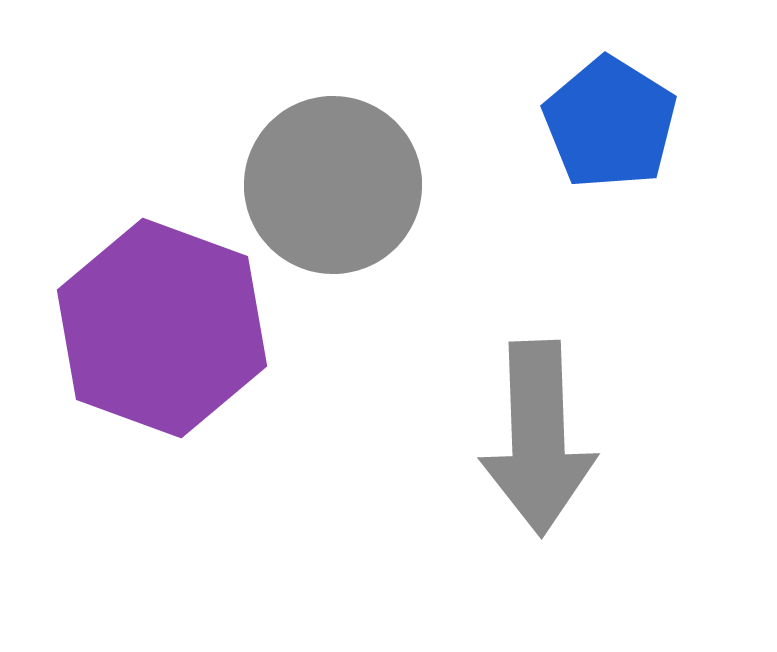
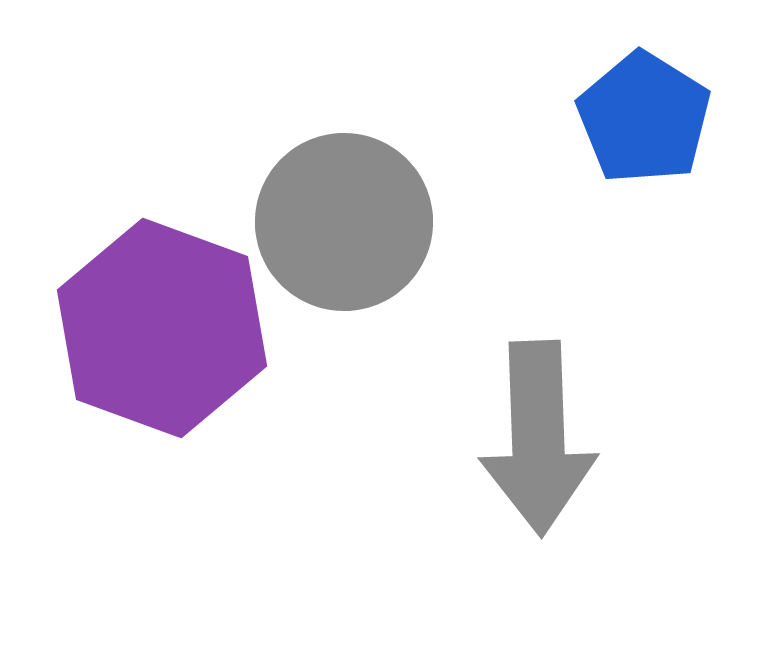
blue pentagon: moved 34 px right, 5 px up
gray circle: moved 11 px right, 37 px down
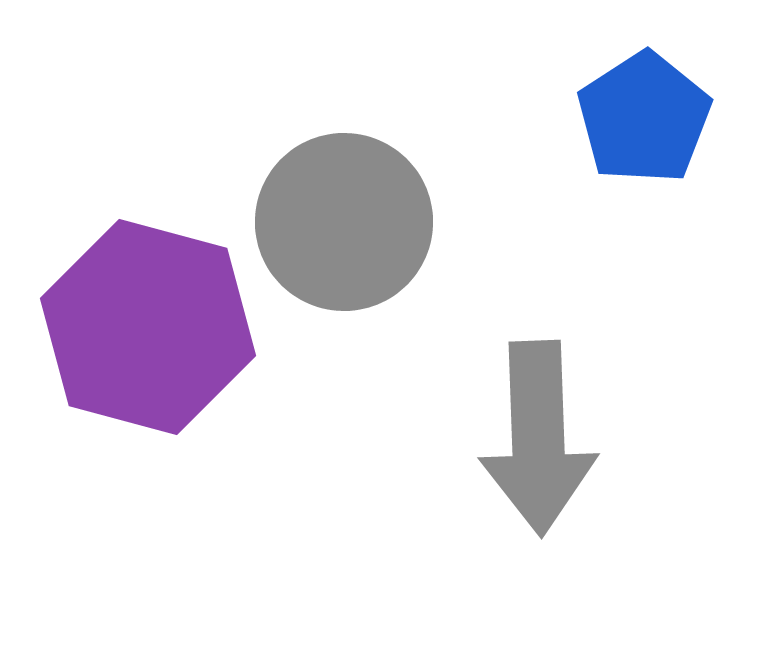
blue pentagon: rotated 7 degrees clockwise
purple hexagon: moved 14 px left, 1 px up; rotated 5 degrees counterclockwise
